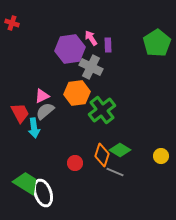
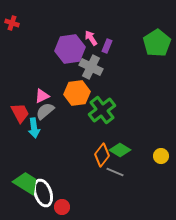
purple rectangle: moved 1 px left, 1 px down; rotated 24 degrees clockwise
orange diamond: rotated 20 degrees clockwise
red circle: moved 13 px left, 44 px down
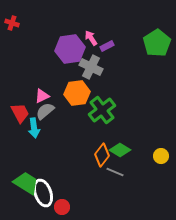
purple rectangle: rotated 40 degrees clockwise
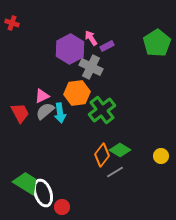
purple hexagon: rotated 20 degrees counterclockwise
cyan arrow: moved 26 px right, 15 px up
gray line: rotated 54 degrees counterclockwise
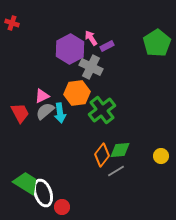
green diamond: rotated 35 degrees counterclockwise
gray line: moved 1 px right, 1 px up
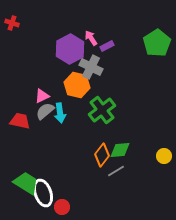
orange hexagon: moved 8 px up; rotated 20 degrees clockwise
red trapezoid: moved 8 px down; rotated 50 degrees counterclockwise
yellow circle: moved 3 px right
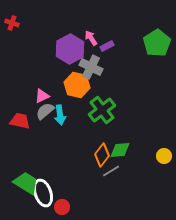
cyan arrow: moved 2 px down
gray line: moved 5 px left
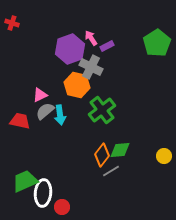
purple hexagon: rotated 8 degrees clockwise
pink triangle: moved 2 px left, 1 px up
green trapezoid: moved 1 px left, 2 px up; rotated 56 degrees counterclockwise
white ellipse: rotated 24 degrees clockwise
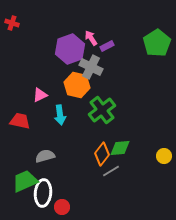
gray semicircle: moved 45 px down; rotated 24 degrees clockwise
green diamond: moved 2 px up
orange diamond: moved 1 px up
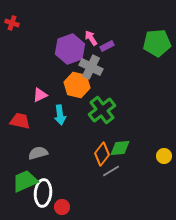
green pentagon: rotated 28 degrees clockwise
gray semicircle: moved 7 px left, 3 px up
